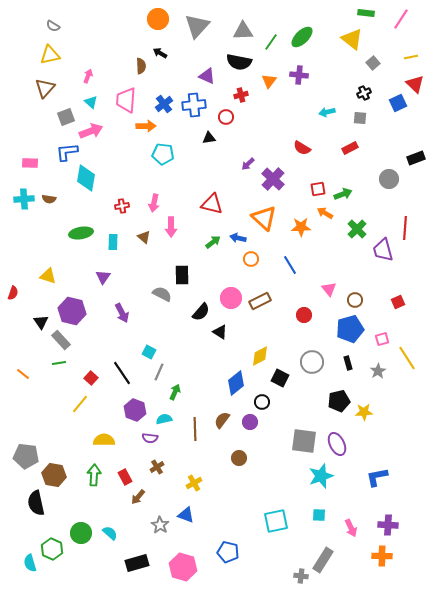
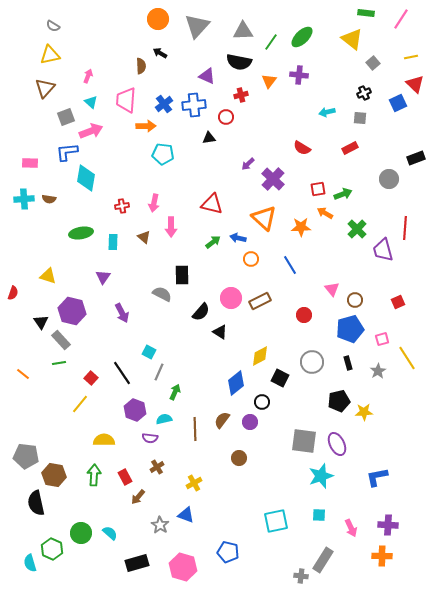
pink triangle at (329, 289): moved 3 px right
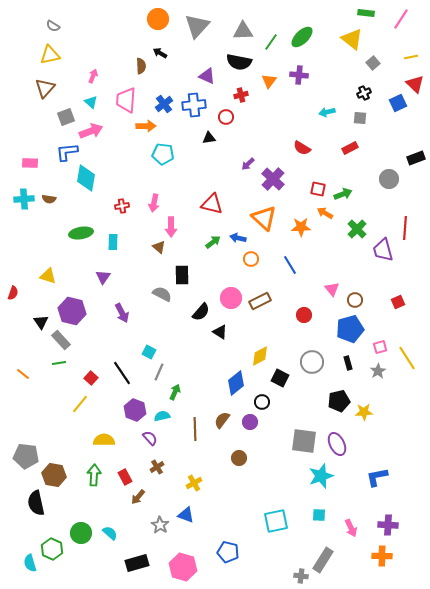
pink arrow at (88, 76): moved 5 px right
red square at (318, 189): rotated 21 degrees clockwise
brown triangle at (144, 237): moved 15 px right, 10 px down
pink square at (382, 339): moved 2 px left, 8 px down
cyan semicircle at (164, 419): moved 2 px left, 3 px up
purple semicircle at (150, 438): rotated 140 degrees counterclockwise
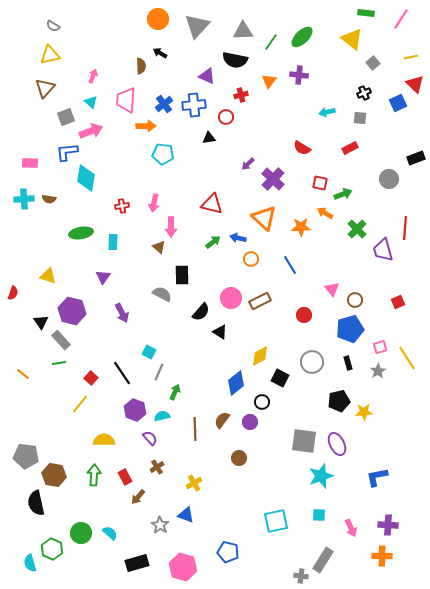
black semicircle at (239, 62): moved 4 px left, 2 px up
red square at (318, 189): moved 2 px right, 6 px up
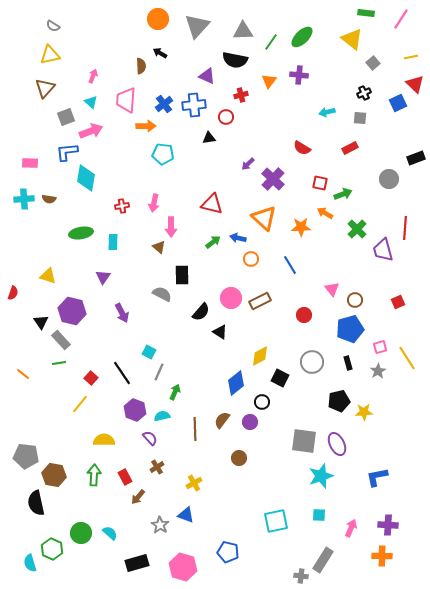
pink arrow at (351, 528): rotated 132 degrees counterclockwise
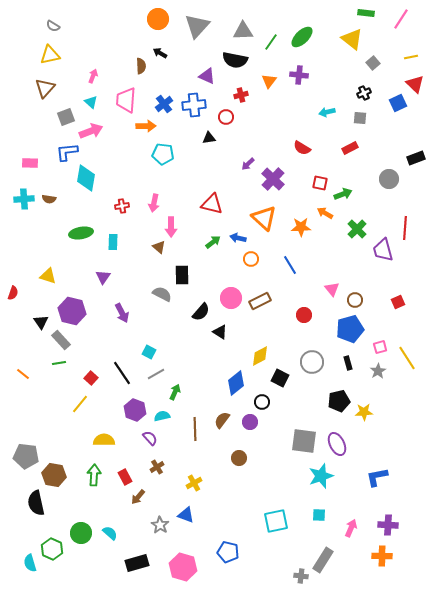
gray line at (159, 372): moved 3 px left, 2 px down; rotated 36 degrees clockwise
